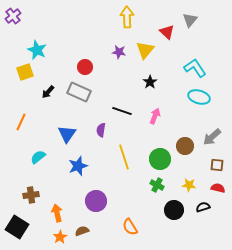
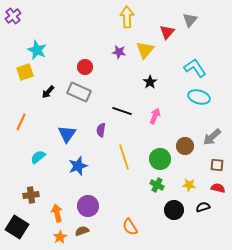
red triangle: rotated 28 degrees clockwise
purple circle: moved 8 px left, 5 px down
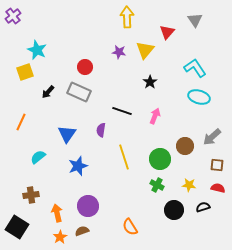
gray triangle: moved 5 px right; rotated 14 degrees counterclockwise
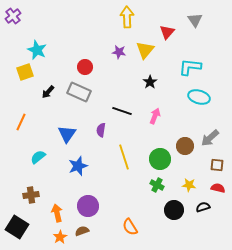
cyan L-shape: moved 5 px left, 1 px up; rotated 50 degrees counterclockwise
gray arrow: moved 2 px left, 1 px down
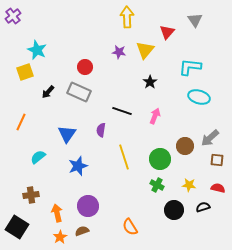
brown square: moved 5 px up
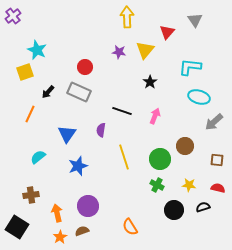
orange line: moved 9 px right, 8 px up
gray arrow: moved 4 px right, 16 px up
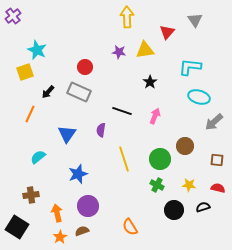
yellow triangle: rotated 42 degrees clockwise
yellow line: moved 2 px down
blue star: moved 8 px down
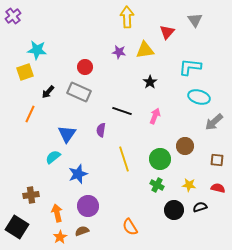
cyan star: rotated 18 degrees counterclockwise
cyan semicircle: moved 15 px right
black semicircle: moved 3 px left
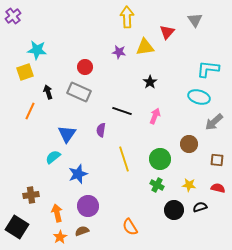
yellow triangle: moved 3 px up
cyan L-shape: moved 18 px right, 2 px down
black arrow: rotated 120 degrees clockwise
orange line: moved 3 px up
brown circle: moved 4 px right, 2 px up
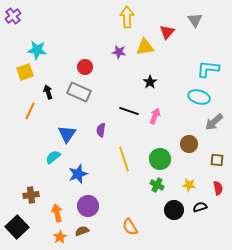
black line: moved 7 px right
red semicircle: rotated 64 degrees clockwise
black square: rotated 15 degrees clockwise
